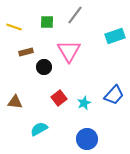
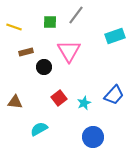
gray line: moved 1 px right
green square: moved 3 px right
blue circle: moved 6 px right, 2 px up
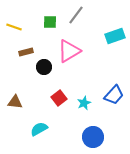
pink triangle: rotated 30 degrees clockwise
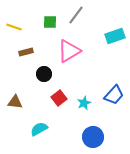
black circle: moved 7 px down
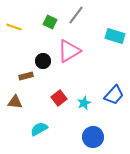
green square: rotated 24 degrees clockwise
cyan rectangle: rotated 36 degrees clockwise
brown rectangle: moved 24 px down
black circle: moved 1 px left, 13 px up
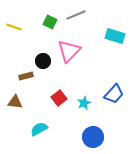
gray line: rotated 30 degrees clockwise
pink triangle: rotated 15 degrees counterclockwise
blue trapezoid: moved 1 px up
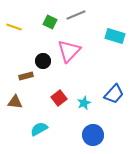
blue circle: moved 2 px up
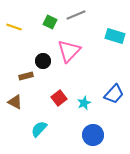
brown triangle: rotated 21 degrees clockwise
cyan semicircle: rotated 18 degrees counterclockwise
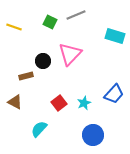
pink triangle: moved 1 px right, 3 px down
red square: moved 5 px down
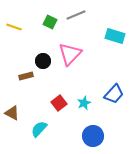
brown triangle: moved 3 px left, 11 px down
blue circle: moved 1 px down
